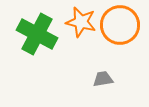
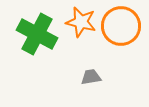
orange circle: moved 1 px right, 1 px down
gray trapezoid: moved 12 px left, 2 px up
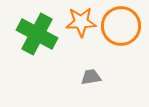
orange star: rotated 16 degrees counterclockwise
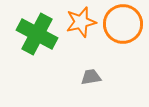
orange star: rotated 12 degrees counterclockwise
orange circle: moved 2 px right, 2 px up
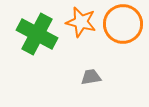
orange star: rotated 28 degrees clockwise
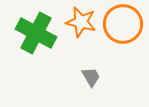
green cross: moved 1 px left, 1 px up
gray trapezoid: rotated 70 degrees clockwise
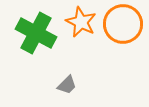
orange star: rotated 12 degrees clockwise
gray trapezoid: moved 24 px left, 8 px down; rotated 75 degrees clockwise
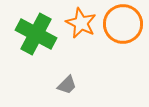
orange star: moved 1 px down
green cross: moved 1 px down
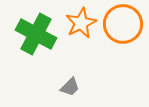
orange star: rotated 20 degrees clockwise
gray trapezoid: moved 3 px right, 2 px down
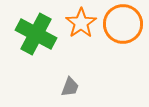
orange star: rotated 8 degrees counterclockwise
gray trapezoid: rotated 25 degrees counterclockwise
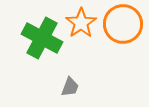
green cross: moved 6 px right, 4 px down
